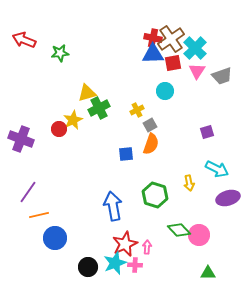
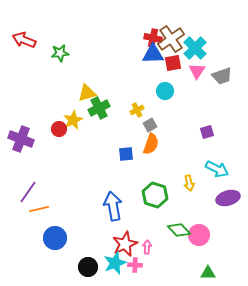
orange line: moved 6 px up
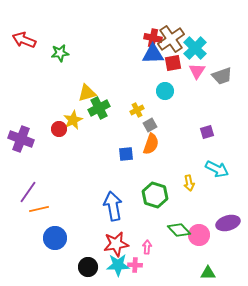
purple ellipse: moved 25 px down
red star: moved 9 px left; rotated 15 degrees clockwise
cyan star: moved 3 px right, 2 px down; rotated 20 degrees clockwise
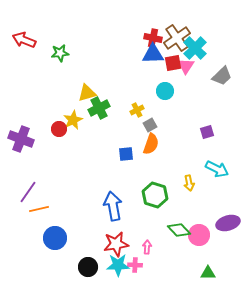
brown cross: moved 6 px right, 1 px up
pink triangle: moved 11 px left, 5 px up
gray trapezoid: rotated 25 degrees counterclockwise
